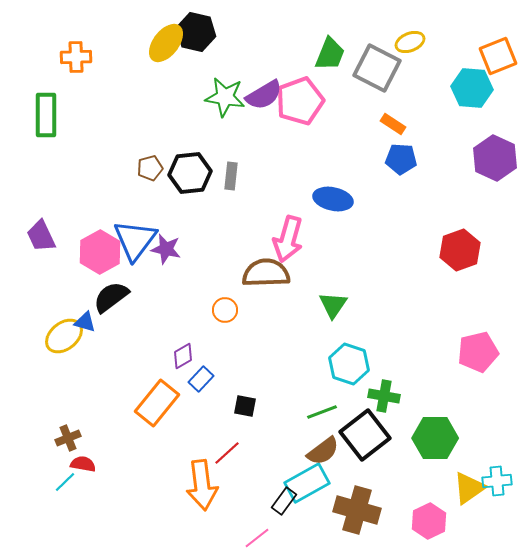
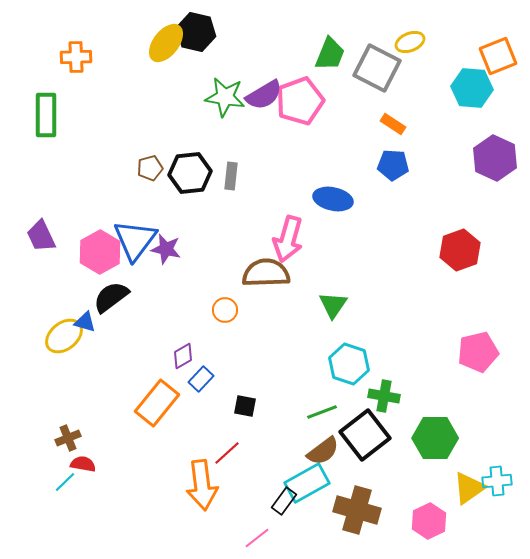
blue pentagon at (401, 159): moved 8 px left, 6 px down
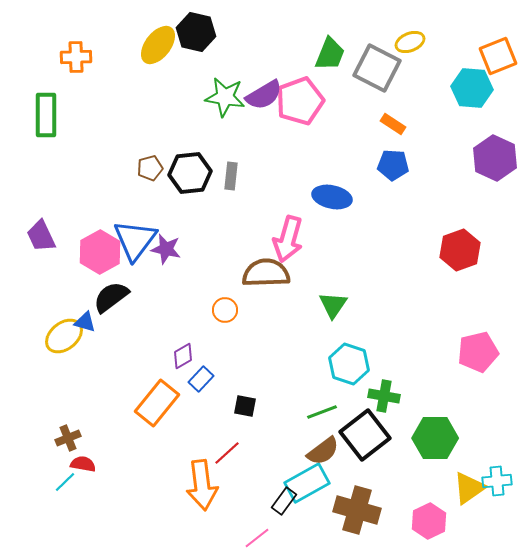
yellow ellipse at (166, 43): moved 8 px left, 2 px down
blue ellipse at (333, 199): moved 1 px left, 2 px up
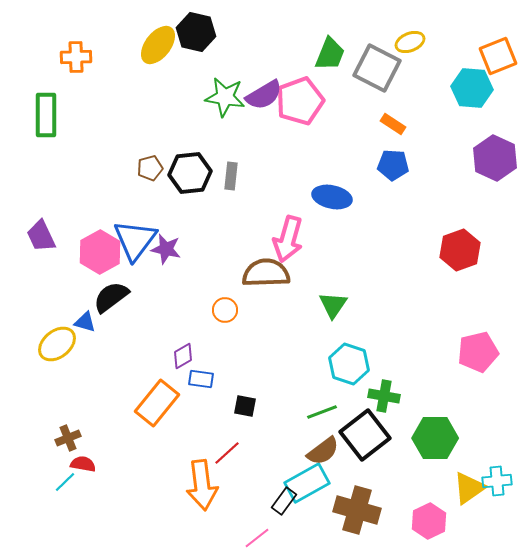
yellow ellipse at (64, 336): moved 7 px left, 8 px down
blue rectangle at (201, 379): rotated 55 degrees clockwise
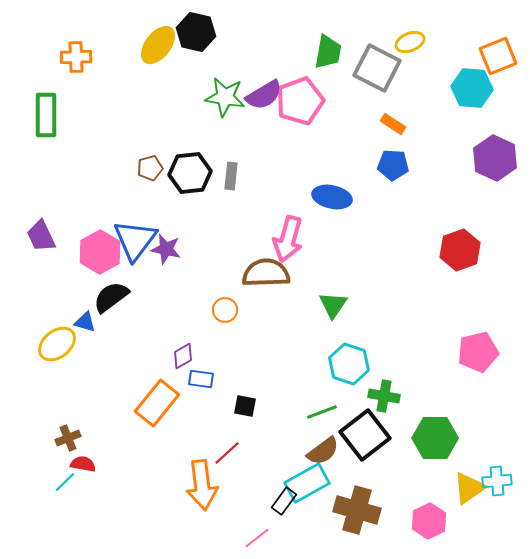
green trapezoid at (330, 54): moved 2 px left, 2 px up; rotated 12 degrees counterclockwise
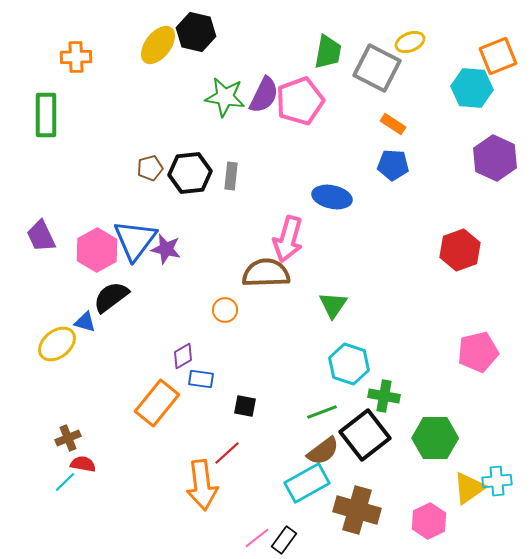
purple semicircle at (264, 95): rotated 33 degrees counterclockwise
pink hexagon at (100, 252): moved 3 px left, 2 px up
black rectangle at (284, 501): moved 39 px down
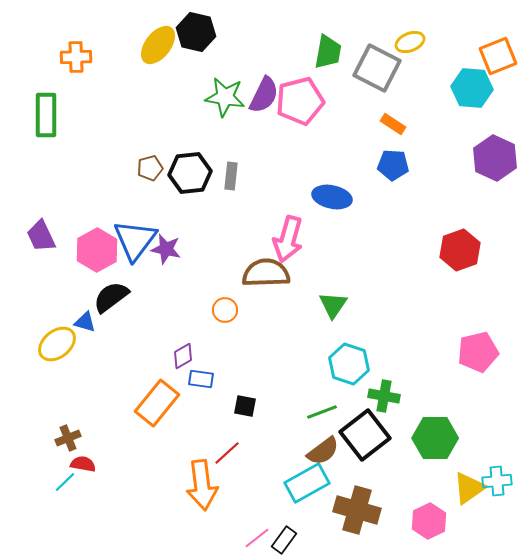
pink pentagon at (300, 101): rotated 6 degrees clockwise
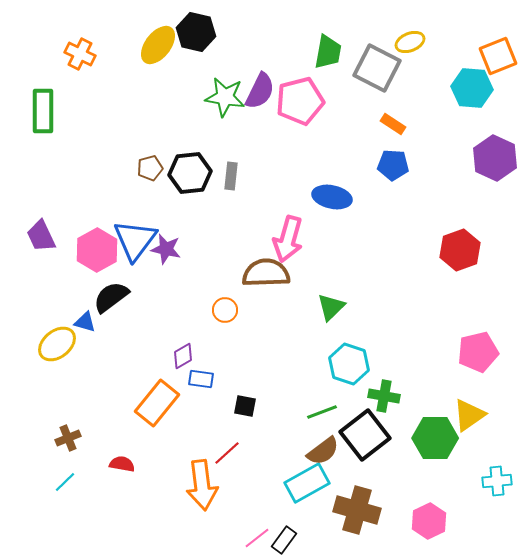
orange cross at (76, 57): moved 4 px right, 3 px up; rotated 28 degrees clockwise
purple semicircle at (264, 95): moved 4 px left, 4 px up
green rectangle at (46, 115): moved 3 px left, 4 px up
green triangle at (333, 305): moved 2 px left, 2 px down; rotated 12 degrees clockwise
red semicircle at (83, 464): moved 39 px right
yellow triangle at (469, 488): moved 73 px up
